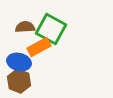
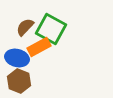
brown semicircle: rotated 42 degrees counterclockwise
blue ellipse: moved 2 px left, 4 px up
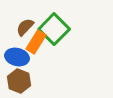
green square: moved 3 px right; rotated 16 degrees clockwise
orange rectangle: moved 3 px left, 5 px up; rotated 30 degrees counterclockwise
blue ellipse: moved 1 px up
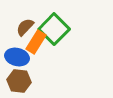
brown hexagon: rotated 15 degrees counterclockwise
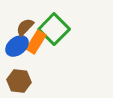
blue ellipse: moved 11 px up; rotated 50 degrees counterclockwise
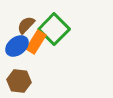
brown semicircle: moved 1 px right, 2 px up
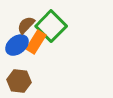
green square: moved 3 px left, 3 px up
blue ellipse: moved 1 px up
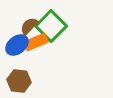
brown semicircle: moved 3 px right, 1 px down
orange rectangle: rotated 35 degrees clockwise
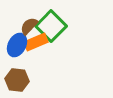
blue ellipse: rotated 25 degrees counterclockwise
brown hexagon: moved 2 px left, 1 px up
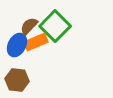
green square: moved 4 px right
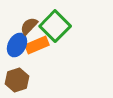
orange rectangle: moved 1 px right, 3 px down
brown hexagon: rotated 25 degrees counterclockwise
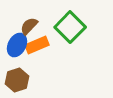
green square: moved 15 px right, 1 px down
